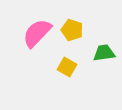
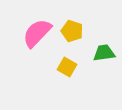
yellow pentagon: moved 1 px down
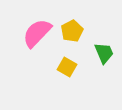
yellow pentagon: rotated 25 degrees clockwise
green trapezoid: rotated 75 degrees clockwise
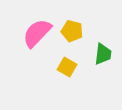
yellow pentagon: rotated 30 degrees counterclockwise
green trapezoid: moved 1 px left, 1 px down; rotated 30 degrees clockwise
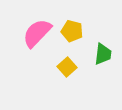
yellow square: rotated 18 degrees clockwise
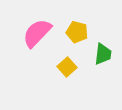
yellow pentagon: moved 5 px right, 1 px down
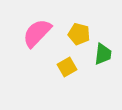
yellow pentagon: moved 2 px right, 2 px down
yellow square: rotated 12 degrees clockwise
